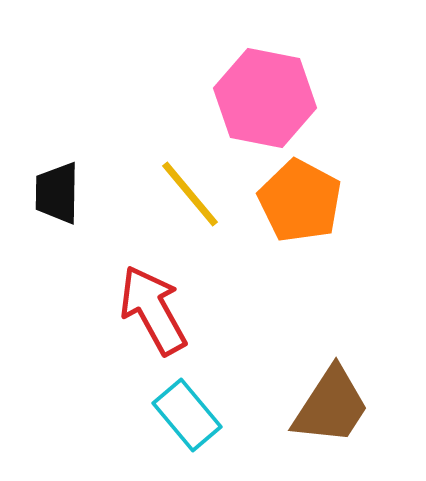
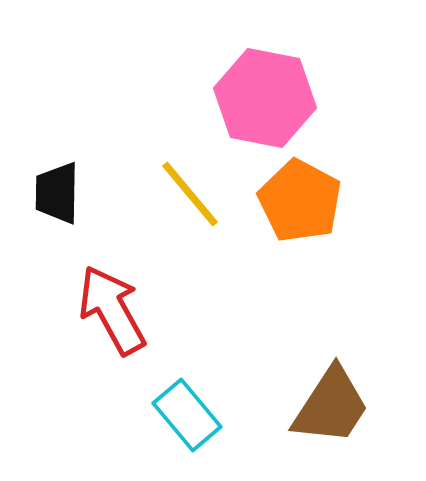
red arrow: moved 41 px left
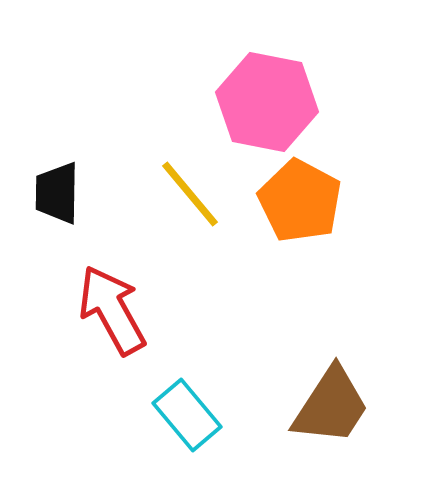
pink hexagon: moved 2 px right, 4 px down
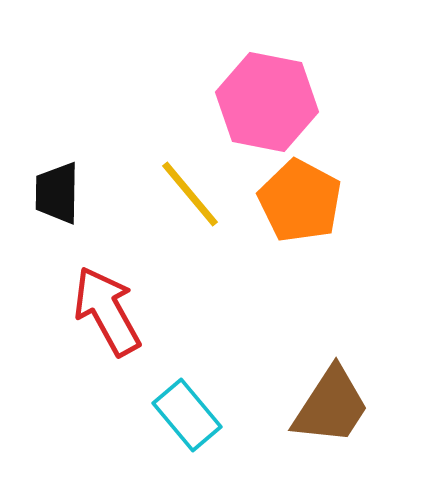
red arrow: moved 5 px left, 1 px down
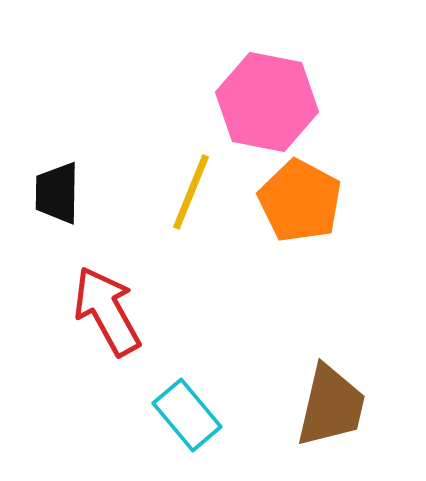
yellow line: moved 1 px right, 2 px up; rotated 62 degrees clockwise
brown trapezoid: rotated 20 degrees counterclockwise
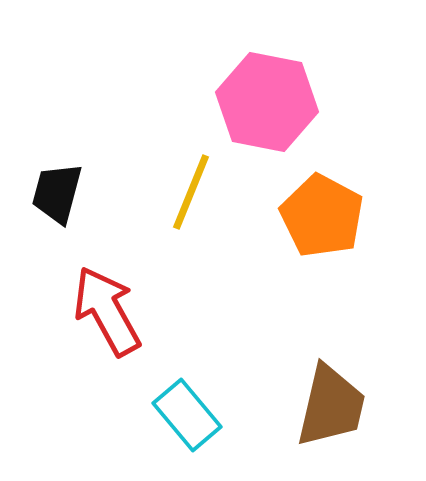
black trapezoid: rotated 14 degrees clockwise
orange pentagon: moved 22 px right, 15 px down
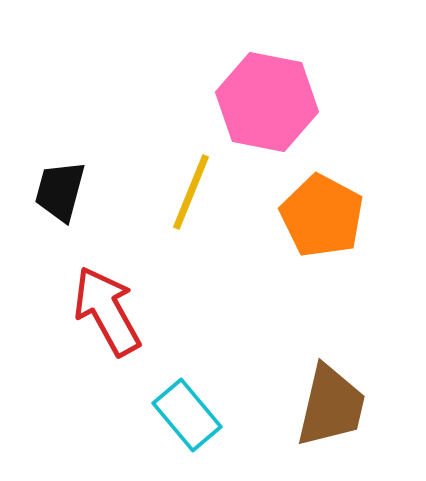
black trapezoid: moved 3 px right, 2 px up
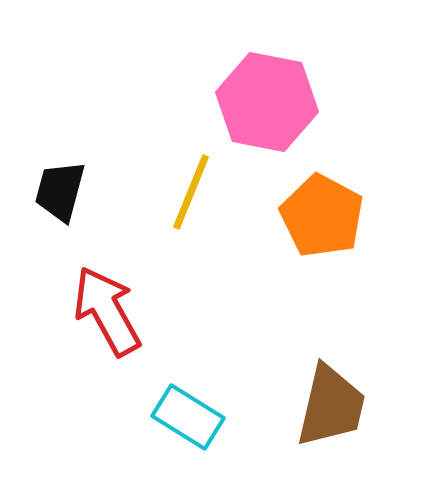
cyan rectangle: moved 1 px right, 2 px down; rotated 18 degrees counterclockwise
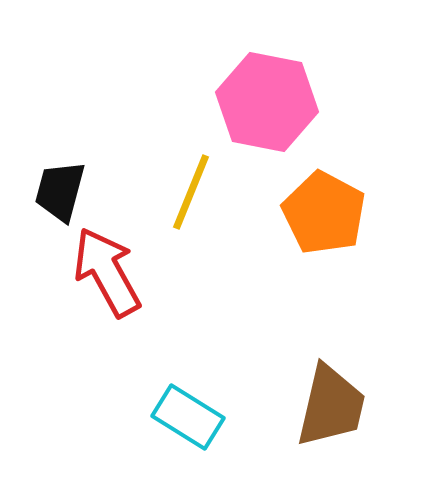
orange pentagon: moved 2 px right, 3 px up
red arrow: moved 39 px up
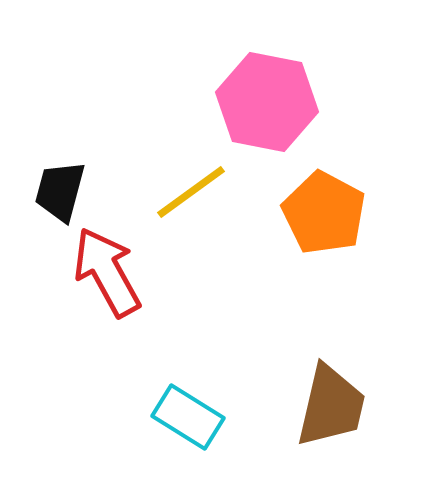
yellow line: rotated 32 degrees clockwise
